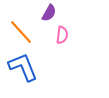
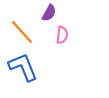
orange line: moved 1 px right
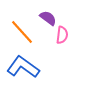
purple semicircle: moved 1 px left, 5 px down; rotated 84 degrees counterclockwise
blue L-shape: rotated 32 degrees counterclockwise
